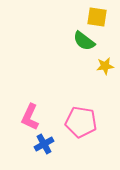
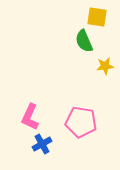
green semicircle: rotated 30 degrees clockwise
blue cross: moved 2 px left
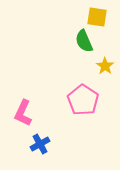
yellow star: rotated 30 degrees counterclockwise
pink L-shape: moved 7 px left, 4 px up
pink pentagon: moved 2 px right, 22 px up; rotated 24 degrees clockwise
blue cross: moved 2 px left
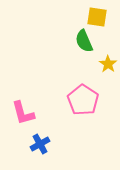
yellow star: moved 3 px right, 2 px up
pink L-shape: rotated 40 degrees counterclockwise
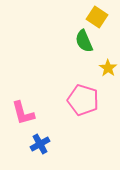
yellow square: rotated 25 degrees clockwise
yellow star: moved 4 px down
pink pentagon: rotated 16 degrees counterclockwise
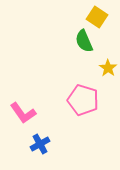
pink L-shape: rotated 20 degrees counterclockwise
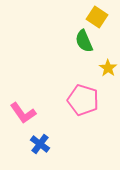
blue cross: rotated 24 degrees counterclockwise
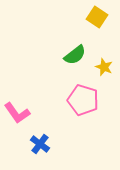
green semicircle: moved 9 px left, 14 px down; rotated 105 degrees counterclockwise
yellow star: moved 4 px left, 1 px up; rotated 12 degrees counterclockwise
pink L-shape: moved 6 px left
